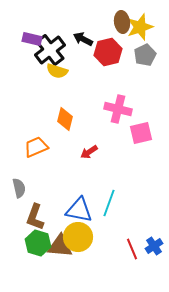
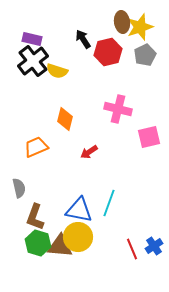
black arrow: rotated 30 degrees clockwise
black cross: moved 17 px left, 11 px down
pink square: moved 8 px right, 4 px down
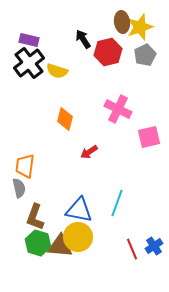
purple rectangle: moved 3 px left, 1 px down
black cross: moved 4 px left, 2 px down
pink cross: rotated 12 degrees clockwise
orange trapezoid: moved 11 px left, 19 px down; rotated 60 degrees counterclockwise
cyan line: moved 8 px right
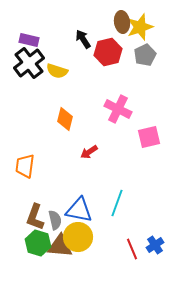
gray semicircle: moved 36 px right, 32 px down
blue cross: moved 1 px right, 1 px up
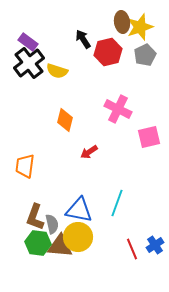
purple rectangle: moved 1 px left, 2 px down; rotated 24 degrees clockwise
orange diamond: moved 1 px down
gray semicircle: moved 3 px left, 4 px down
green hexagon: rotated 10 degrees counterclockwise
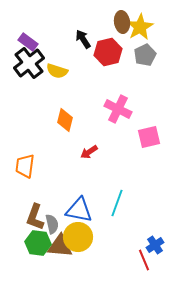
yellow star: rotated 12 degrees counterclockwise
red line: moved 12 px right, 11 px down
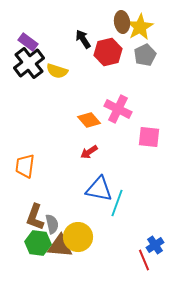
orange diamond: moved 24 px right; rotated 55 degrees counterclockwise
pink square: rotated 20 degrees clockwise
blue triangle: moved 20 px right, 21 px up
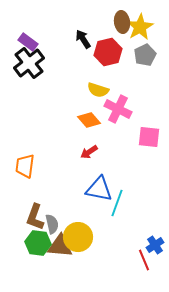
yellow semicircle: moved 41 px right, 19 px down
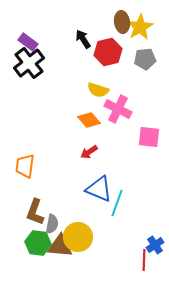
gray pentagon: moved 4 px down; rotated 20 degrees clockwise
blue triangle: rotated 12 degrees clockwise
brown L-shape: moved 5 px up
gray semicircle: rotated 24 degrees clockwise
red line: rotated 25 degrees clockwise
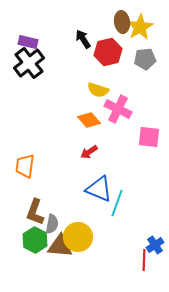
purple rectangle: rotated 24 degrees counterclockwise
green hexagon: moved 3 px left, 3 px up; rotated 20 degrees clockwise
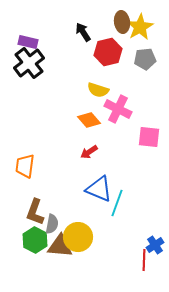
black arrow: moved 7 px up
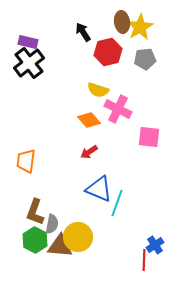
orange trapezoid: moved 1 px right, 5 px up
